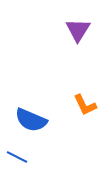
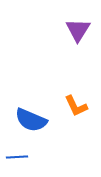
orange L-shape: moved 9 px left, 1 px down
blue line: rotated 30 degrees counterclockwise
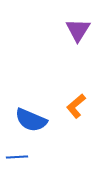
orange L-shape: rotated 75 degrees clockwise
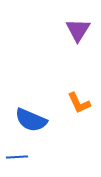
orange L-shape: moved 3 px right, 3 px up; rotated 75 degrees counterclockwise
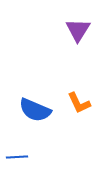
blue semicircle: moved 4 px right, 10 px up
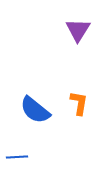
orange L-shape: rotated 145 degrees counterclockwise
blue semicircle: rotated 16 degrees clockwise
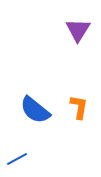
orange L-shape: moved 4 px down
blue line: moved 2 px down; rotated 25 degrees counterclockwise
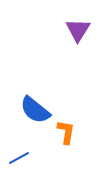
orange L-shape: moved 13 px left, 25 px down
blue line: moved 2 px right, 1 px up
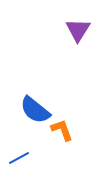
orange L-shape: moved 4 px left, 2 px up; rotated 30 degrees counterclockwise
